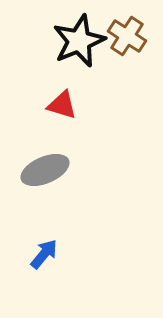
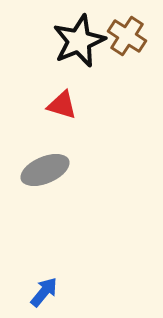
blue arrow: moved 38 px down
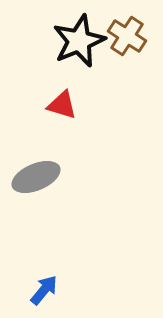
gray ellipse: moved 9 px left, 7 px down
blue arrow: moved 2 px up
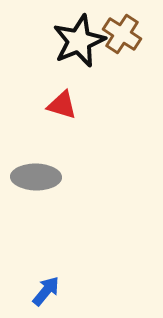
brown cross: moved 5 px left, 2 px up
gray ellipse: rotated 24 degrees clockwise
blue arrow: moved 2 px right, 1 px down
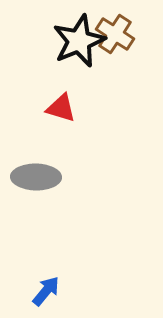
brown cross: moved 7 px left
red triangle: moved 1 px left, 3 px down
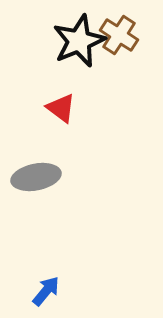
brown cross: moved 4 px right, 1 px down
red triangle: rotated 20 degrees clockwise
gray ellipse: rotated 12 degrees counterclockwise
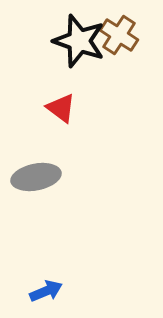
black star: rotated 30 degrees counterclockwise
blue arrow: rotated 28 degrees clockwise
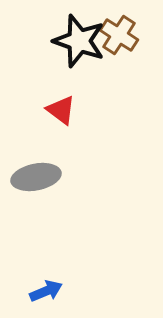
red triangle: moved 2 px down
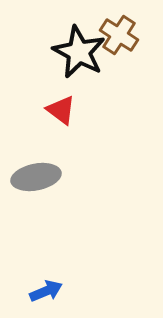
black star: moved 11 px down; rotated 8 degrees clockwise
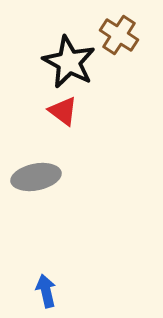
black star: moved 10 px left, 10 px down
red triangle: moved 2 px right, 1 px down
blue arrow: rotated 80 degrees counterclockwise
